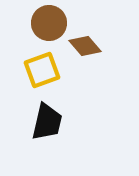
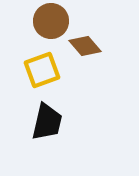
brown circle: moved 2 px right, 2 px up
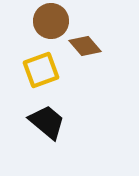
yellow square: moved 1 px left
black trapezoid: rotated 63 degrees counterclockwise
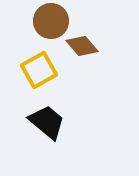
brown diamond: moved 3 px left
yellow square: moved 2 px left; rotated 9 degrees counterclockwise
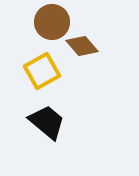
brown circle: moved 1 px right, 1 px down
yellow square: moved 3 px right, 1 px down
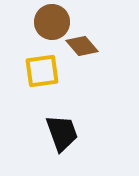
yellow square: rotated 21 degrees clockwise
black trapezoid: moved 15 px right, 11 px down; rotated 30 degrees clockwise
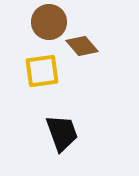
brown circle: moved 3 px left
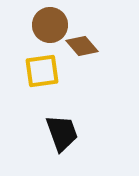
brown circle: moved 1 px right, 3 px down
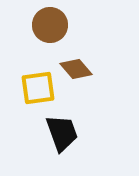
brown diamond: moved 6 px left, 23 px down
yellow square: moved 4 px left, 17 px down
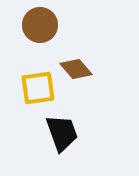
brown circle: moved 10 px left
